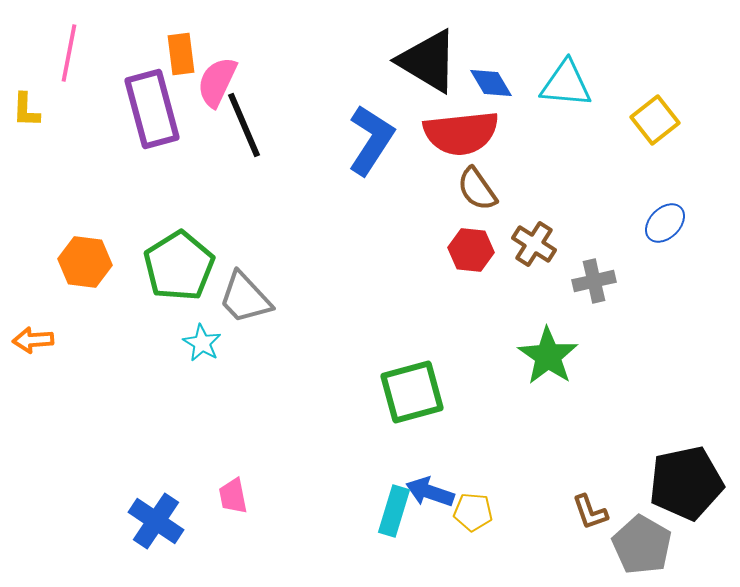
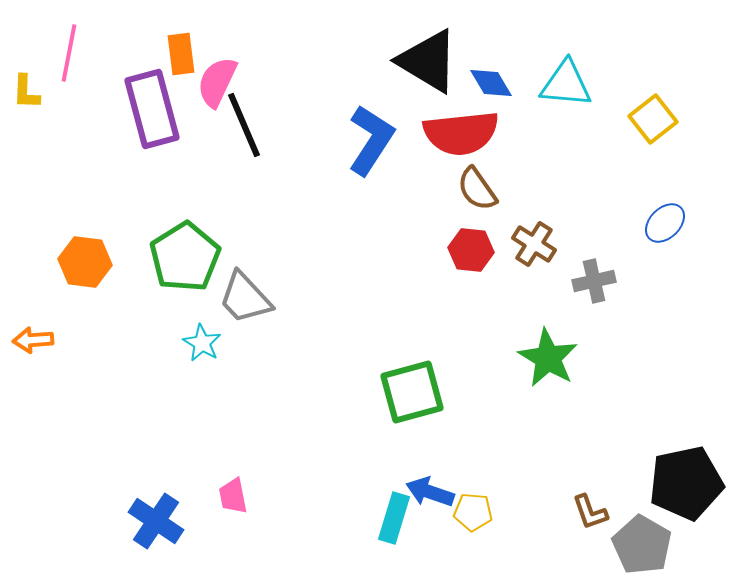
yellow L-shape: moved 18 px up
yellow square: moved 2 px left, 1 px up
green pentagon: moved 6 px right, 9 px up
green star: moved 2 px down; rotated 4 degrees counterclockwise
cyan rectangle: moved 7 px down
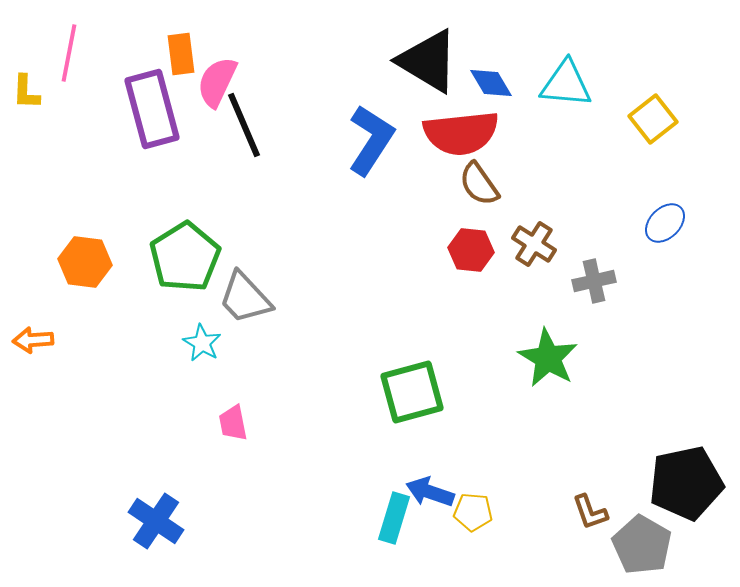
brown semicircle: moved 2 px right, 5 px up
pink trapezoid: moved 73 px up
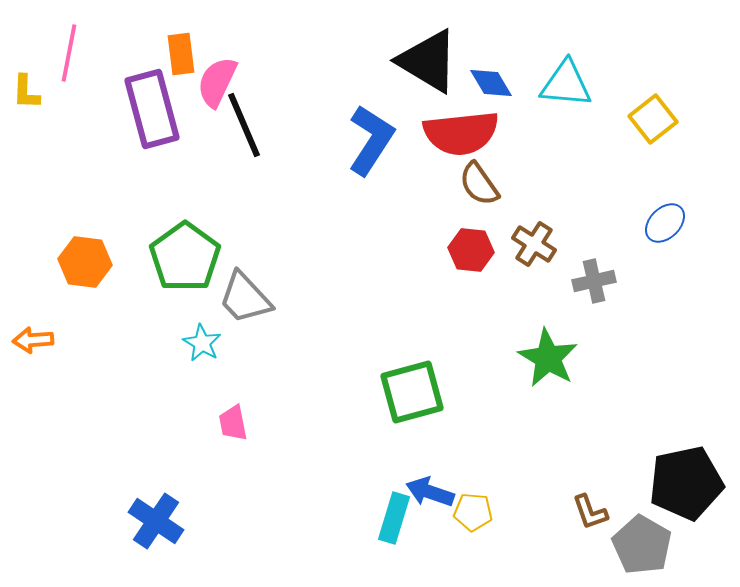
green pentagon: rotated 4 degrees counterclockwise
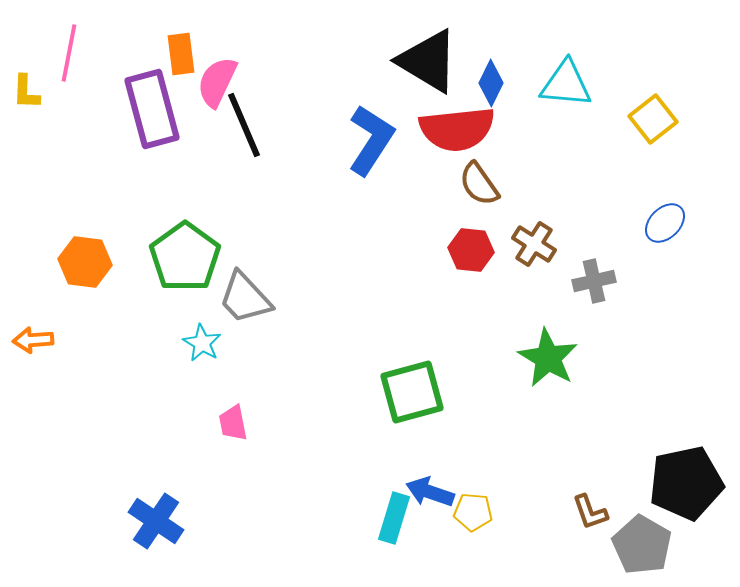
blue diamond: rotated 57 degrees clockwise
red semicircle: moved 4 px left, 4 px up
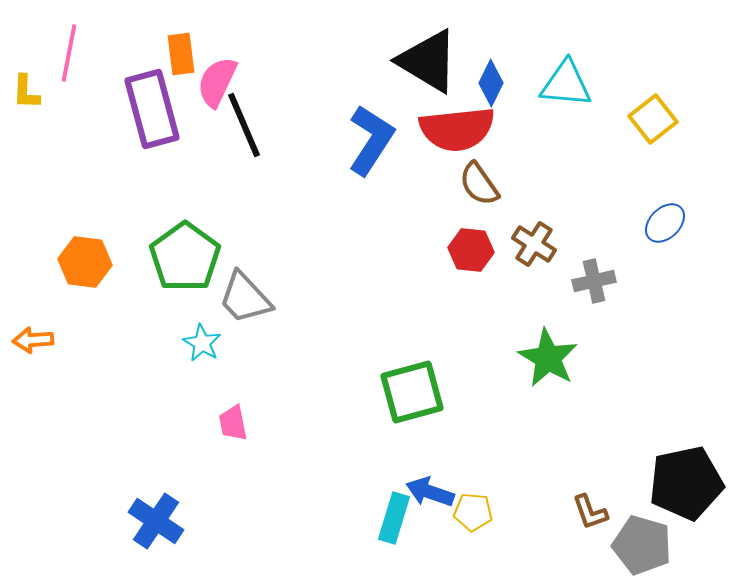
gray pentagon: rotated 14 degrees counterclockwise
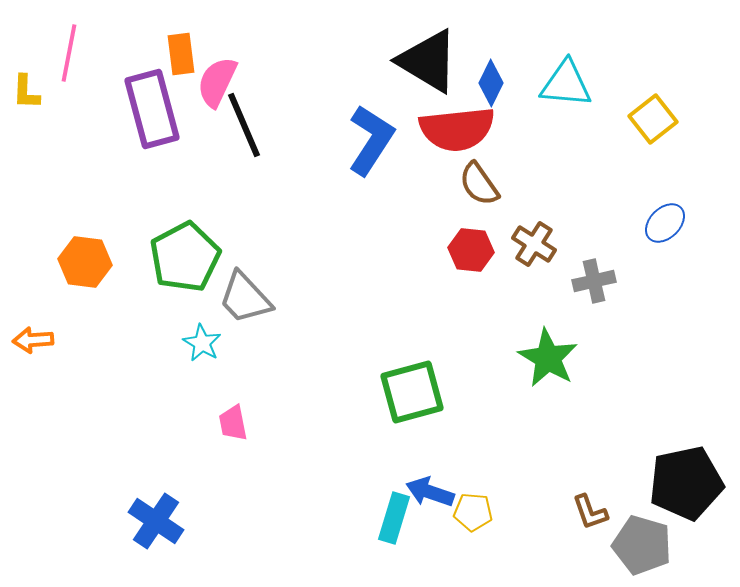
green pentagon: rotated 8 degrees clockwise
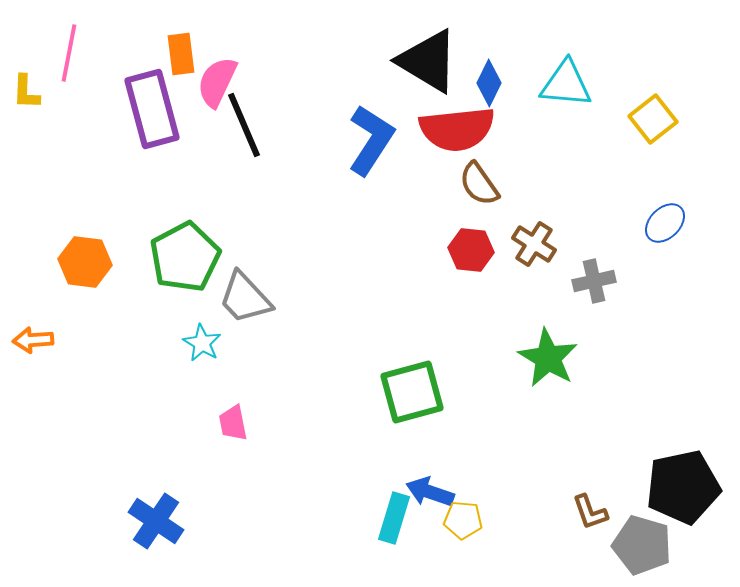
blue diamond: moved 2 px left
black pentagon: moved 3 px left, 4 px down
yellow pentagon: moved 10 px left, 8 px down
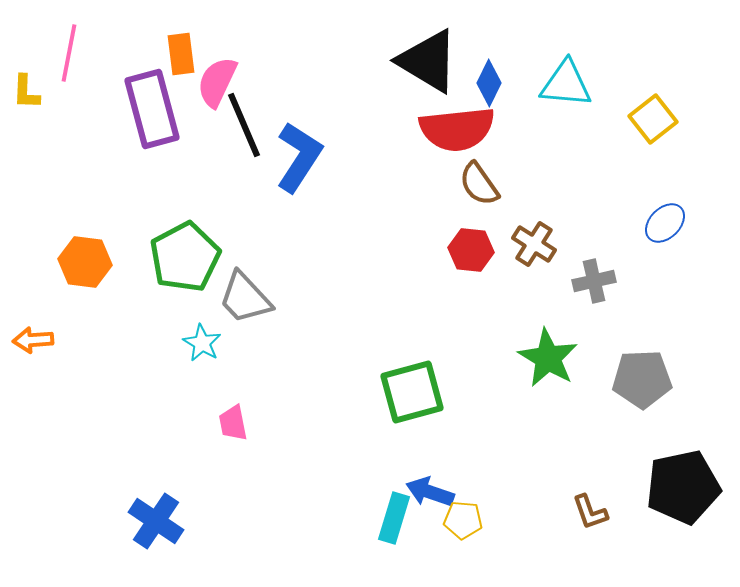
blue L-shape: moved 72 px left, 17 px down
gray pentagon: moved 166 px up; rotated 18 degrees counterclockwise
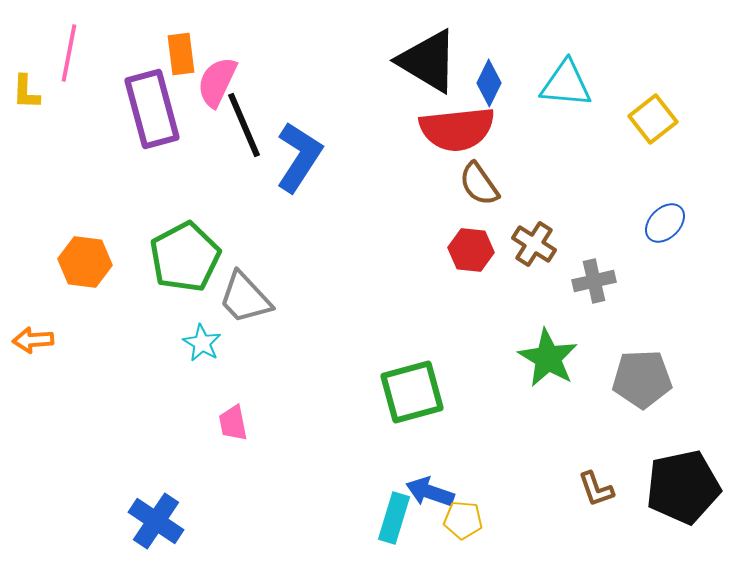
brown L-shape: moved 6 px right, 23 px up
